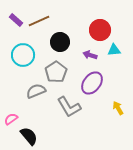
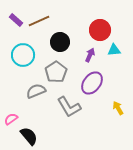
purple arrow: rotated 96 degrees clockwise
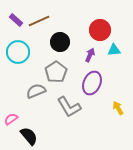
cyan circle: moved 5 px left, 3 px up
purple ellipse: rotated 15 degrees counterclockwise
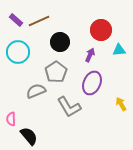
red circle: moved 1 px right
cyan triangle: moved 5 px right
yellow arrow: moved 3 px right, 4 px up
pink semicircle: rotated 56 degrees counterclockwise
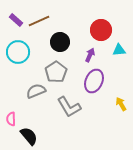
purple ellipse: moved 2 px right, 2 px up
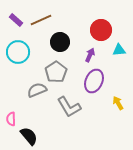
brown line: moved 2 px right, 1 px up
gray semicircle: moved 1 px right, 1 px up
yellow arrow: moved 3 px left, 1 px up
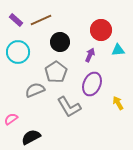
cyan triangle: moved 1 px left
purple ellipse: moved 2 px left, 3 px down
gray semicircle: moved 2 px left
pink semicircle: rotated 56 degrees clockwise
black semicircle: moved 2 px right, 1 px down; rotated 78 degrees counterclockwise
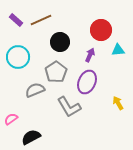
cyan circle: moved 5 px down
purple ellipse: moved 5 px left, 2 px up
